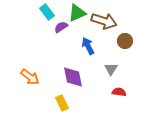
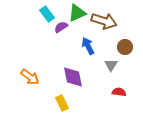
cyan rectangle: moved 2 px down
brown circle: moved 6 px down
gray triangle: moved 4 px up
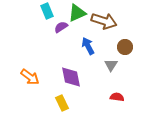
cyan rectangle: moved 3 px up; rotated 14 degrees clockwise
purple diamond: moved 2 px left
red semicircle: moved 2 px left, 5 px down
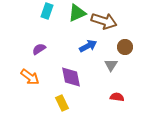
cyan rectangle: rotated 42 degrees clockwise
purple semicircle: moved 22 px left, 22 px down
blue arrow: rotated 90 degrees clockwise
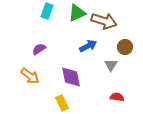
orange arrow: moved 1 px up
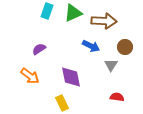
green triangle: moved 4 px left
brown arrow: rotated 15 degrees counterclockwise
blue arrow: moved 3 px right; rotated 54 degrees clockwise
